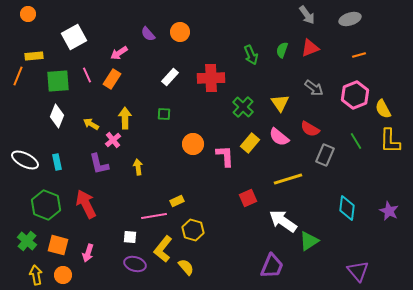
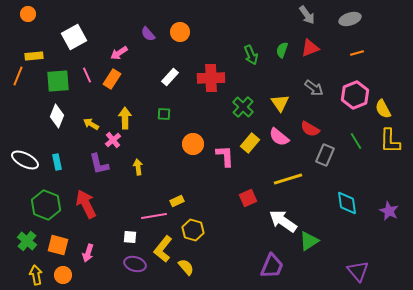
orange line at (359, 55): moved 2 px left, 2 px up
cyan diamond at (347, 208): moved 5 px up; rotated 15 degrees counterclockwise
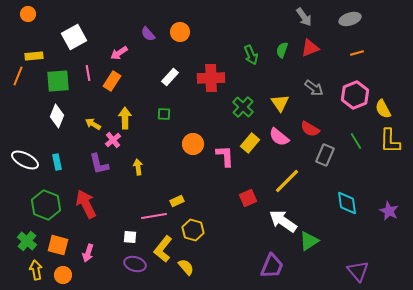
gray arrow at (307, 15): moved 3 px left, 2 px down
pink line at (87, 75): moved 1 px right, 2 px up; rotated 14 degrees clockwise
orange rectangle at (112, 79): moved 2 px down
yellow arrow at (91, 124): moved 2 px right
yellow line at (288, 179): moved 1 px left, 2 px down; rotated 28 degrees counterclockwise
yellow arrow at (36, 275): moved 5 px up
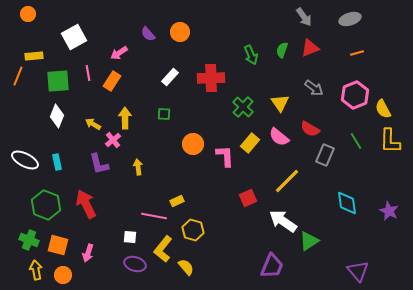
pink line at (154, 216): rotated 20 degrees clockwise
green cross at (27, 241): moved 2 px right, 1 px up; rotated 18 degrees counterclockwise
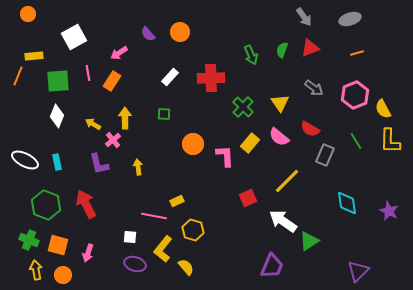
purple triangle at (358, 271): rotated 25 degrees clockwise
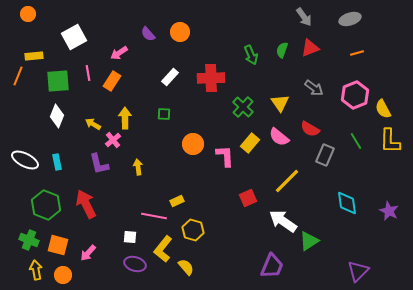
pink arrow at (88, 253): rotated 24 degrees clockwise
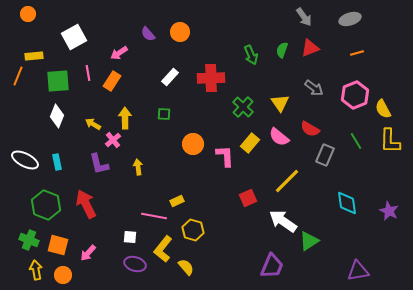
purple triangle at (358, 271): rotated 35 degrees clockwise
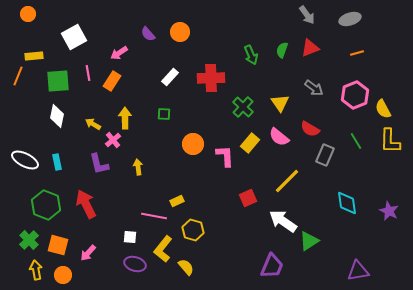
gray arrow at (304, 17): moved 3 px right, 2 px up
white diamond at (57, 116): rotated 10 degrees counterclockwise
green cross at (29, 240): rotated 24 degrees clockwise
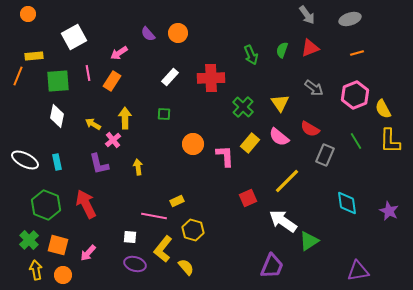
orange circle at (180, 32): moved 2 px left, 1 px down
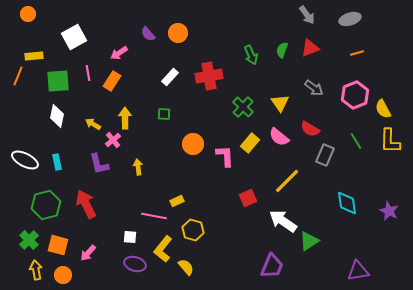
red cross at (211, 78): moved 2 px left, 2 px up; rotated 8 degrees counterclockwise
green hexagon at (46, 205): rotated 24 degrees clockwise
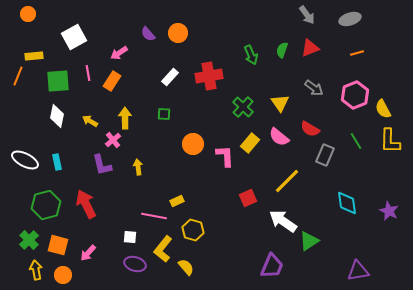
yellow arrow at (93, 124): moved 3 px left, 3 px up
purple L-shape at (99, 164): moved 3 px right, 1 px down
